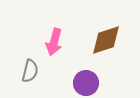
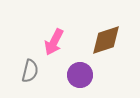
pink arrow: rotated 12 degrees clockwise
purple circle: moved 6 px left, 8 px up
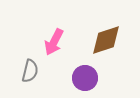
purple circle: moved 5 px right, 3 px down
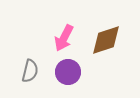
pink arrow: moved 10 px right, 4 px up
purple circle: moved 17 px left, 6 px up
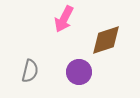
pink arrow: moved 19 px up
purple circle: moved 11 px right
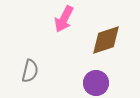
purple circle: moved 17 px right, 11 px down
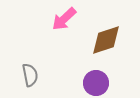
pink arrow: rotated 20 degrees clockwise
gray semicircle: moved 4 px down; rotated 25 degrees counterclockwise
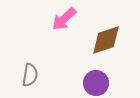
gray semicircle: rotated 20 degrees clockwise
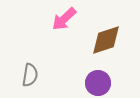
purple circle: moved 2 px right
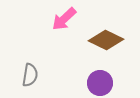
brown diamond: rotated 44 degrees clockwise
purple circle: moved 2 px right
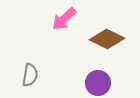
brown diamond: moved 1 px right, 1 px up
purple circle: moved 2 px left
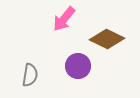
pink arrow: rotated 8 degrees counterclockwise
purple circle: moved 20 px left, 17 px up
